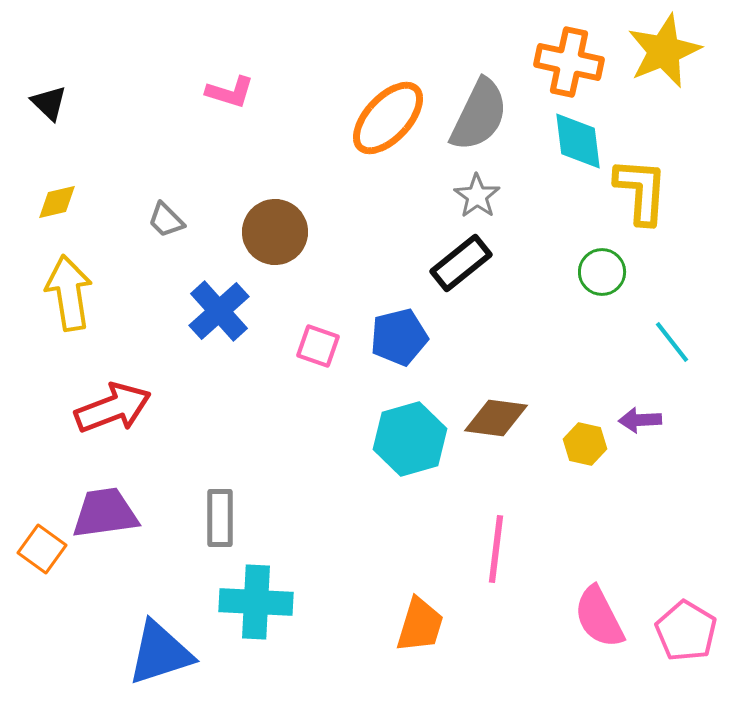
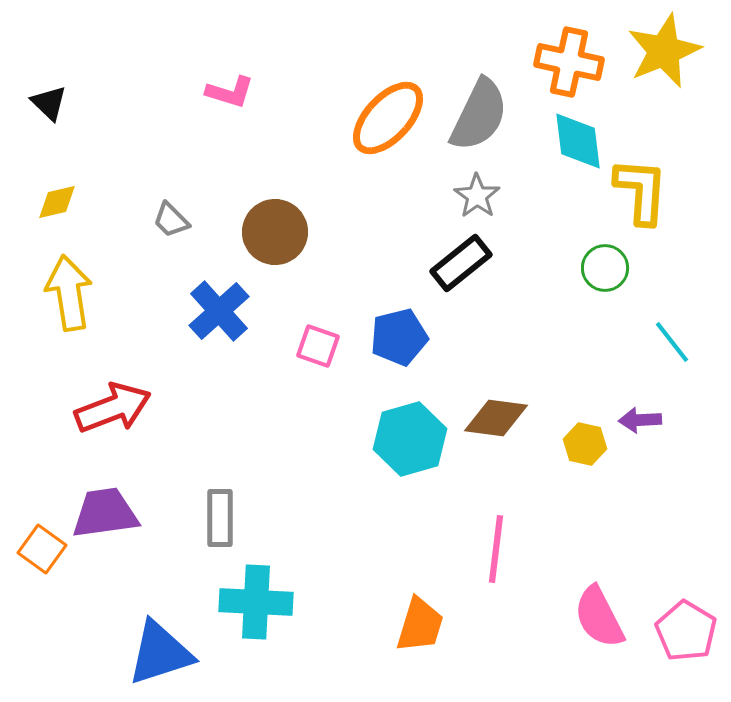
gray trapezoid: moved 5 px right
green circle: moved 3 px right, 4 px up
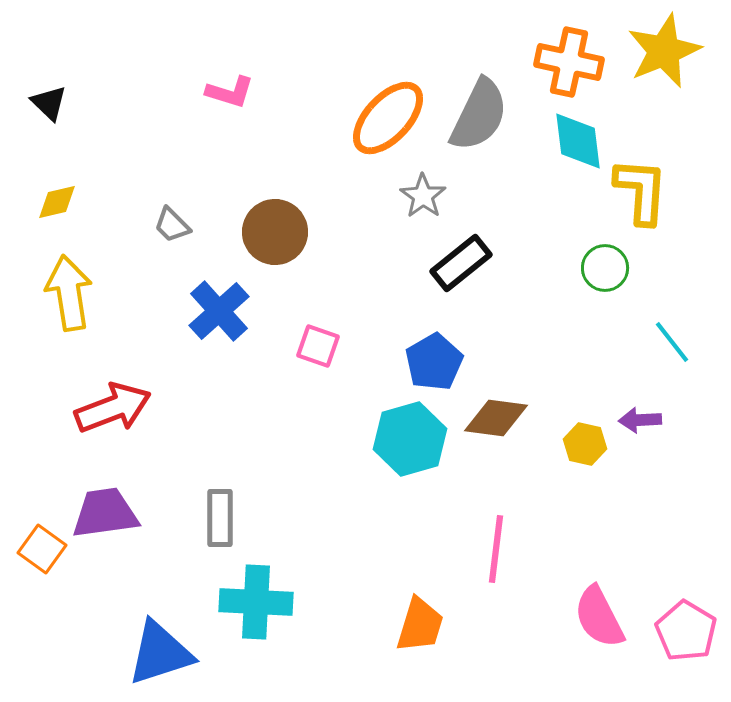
gray star: moved 54 px left
gray trapezoid: moved 1 px right, 5 px down
blue pentagon: moved 35 px right, 25 px down; rotated 16 degrees counterclockwise
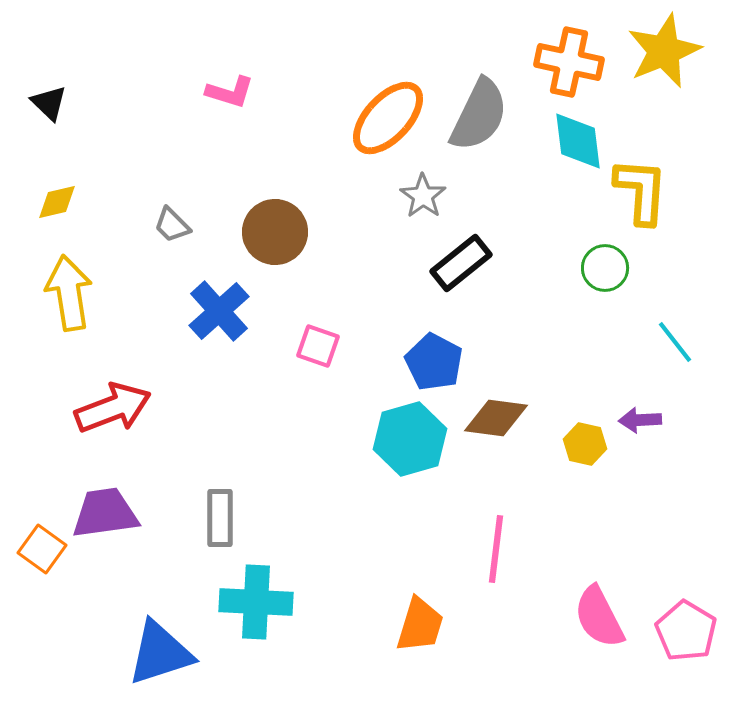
cyan line: moved 3 px right
blue pentagon: rotated 14 degrees counterclockwise
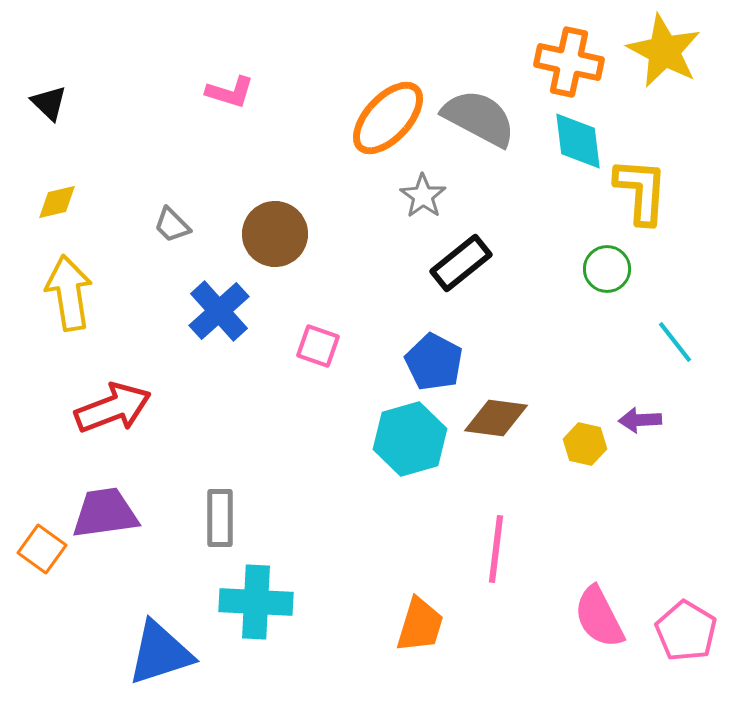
yellow star: rotated 22 degrees counterclockwise
gray semicircle: moved 3 px down; rotated 88 degrees counterclockwise
brown circle: moved 2 px down
green circle: moved 2 px right, 1 px down
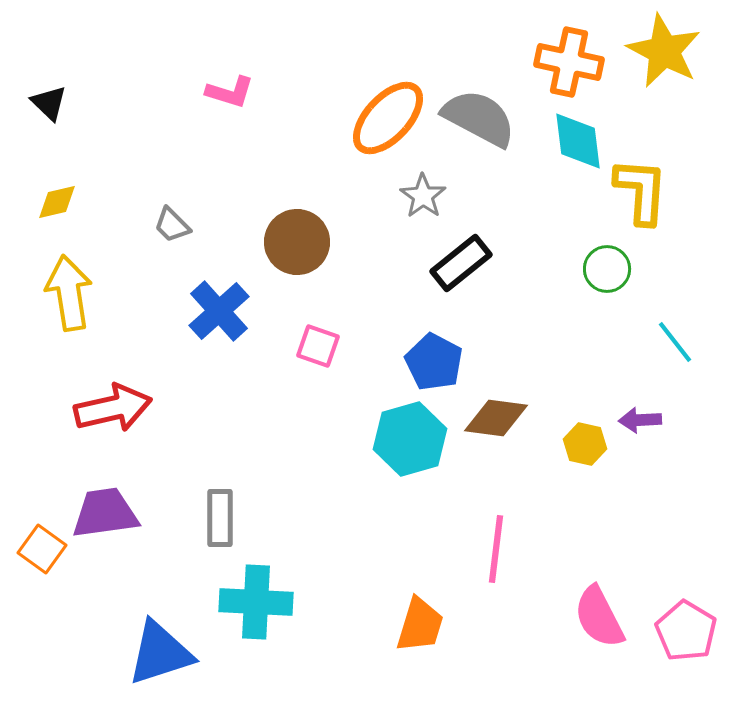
brown circle: moved 22 px right, 8 px down
red arrow: rotated 8 degrees clockwise
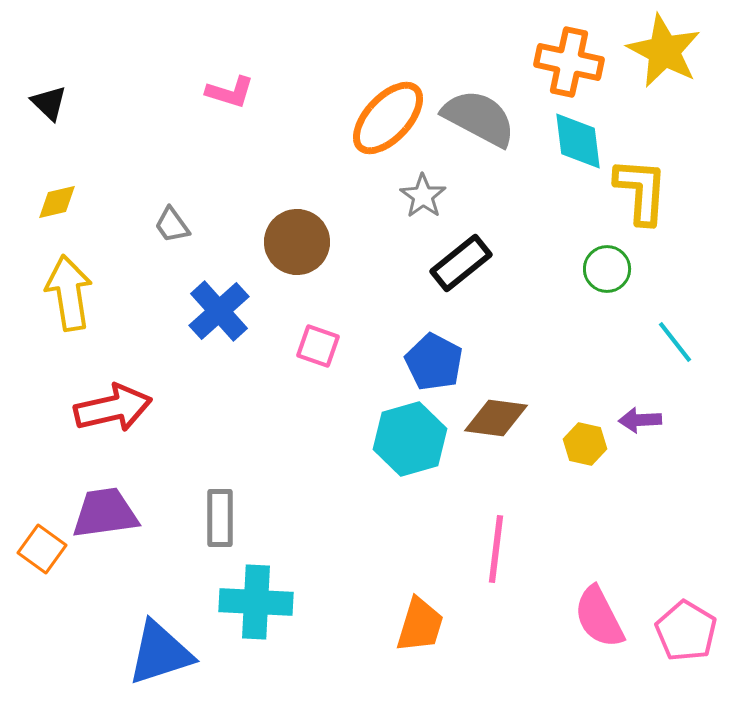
gray trapezoid: rotated 9 degrees clockwise
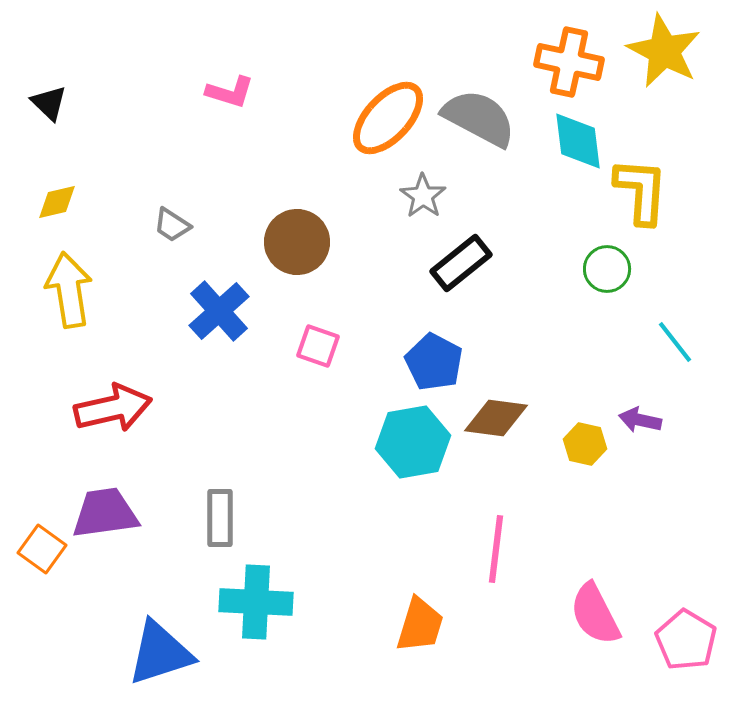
gray trapezoid: rotated 21 degrees counterclockwise
yellow arrow: moved 3 px up
purple arrow: rotated 15 degrees clockwise
cyan hexagon: moved 3 px right, 3 px down; rotated 6 degrees clockwise
pink semicircle: moved 4 px left, 3 px up
pink pentagon: moved 9 px down
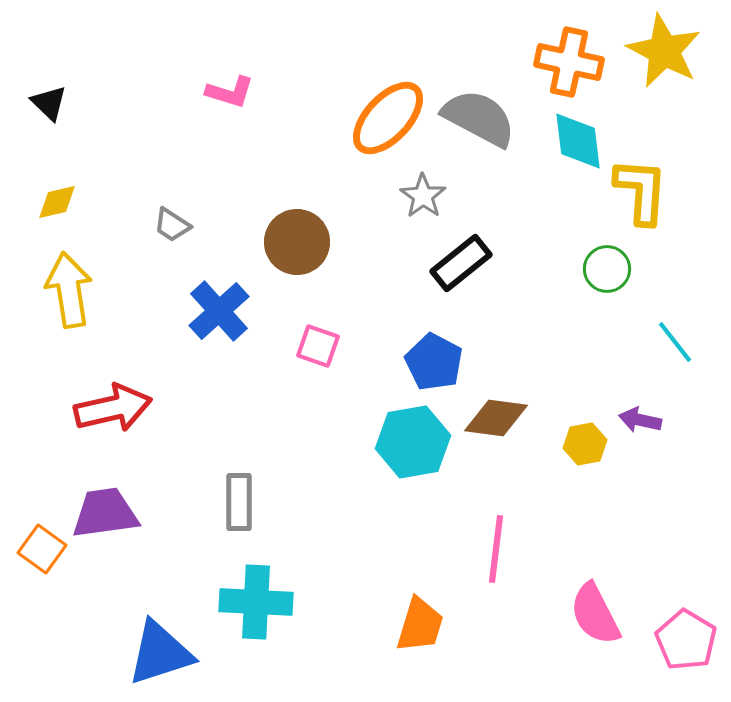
yellow hexagon: rotated 24 degrees counterclockwise
gray rectangle: moved 19 px right, 16 px up
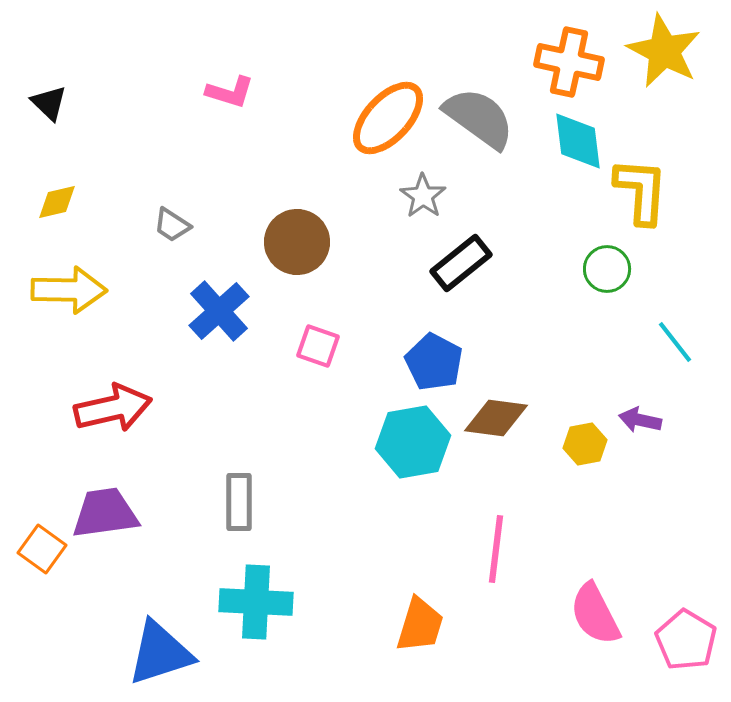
gray semicircle: rotated 8 degrees clockwise
yellow arrow: rotated 100 degrees clockwise
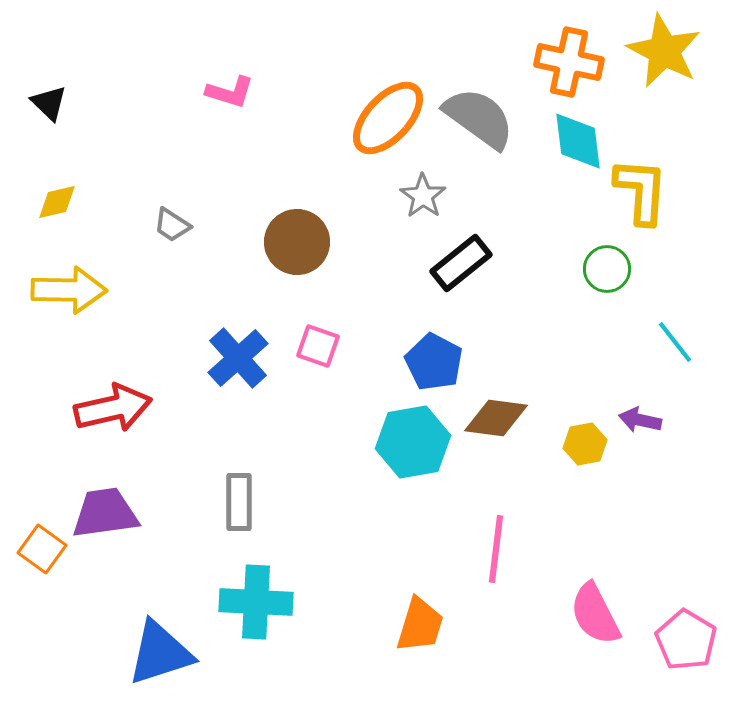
blue cross: moved 19 px right, 47 px down
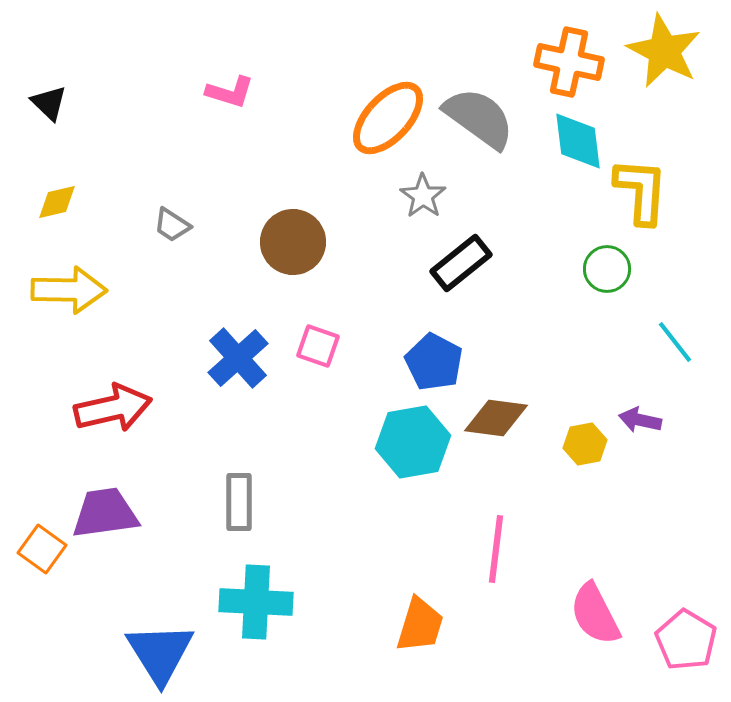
brown circle: moved 4 px left
blue triangle: rotated 44 degrees counterclockwise
